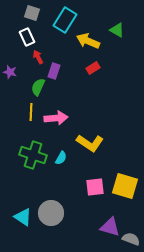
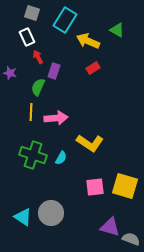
purple star: moved 1 px down
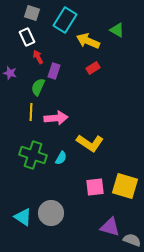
gray semicircle: moved 1 px right, 1 px down
